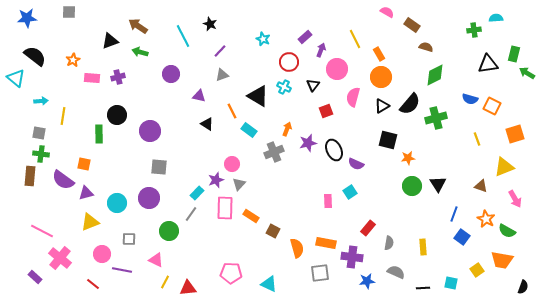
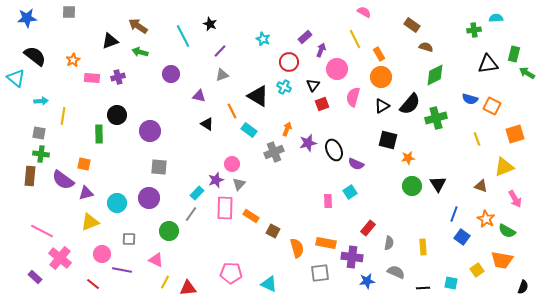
pink semicircle at (387, 12): moved 23 px left
red square at (326, 111): moved 4 px left, 7 px up
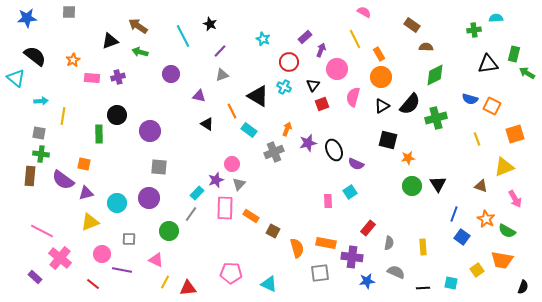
brown semicircle at (426, 47): rotated 16 degrees counterclockwise
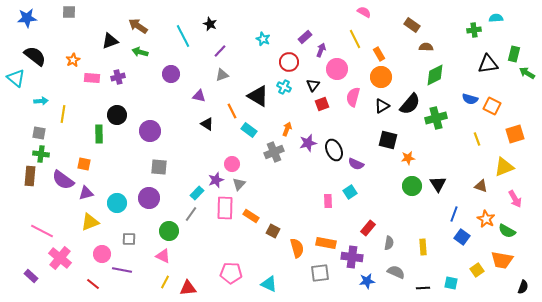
yellow line at (63, 116): moved 2 px up
pink triangle at (156, 260): moved 7 px right, 4 px up
purple rectangle at (35, 277): moved 4 px left, 1 px up
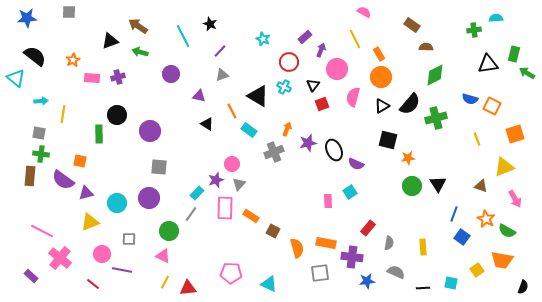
orange square at (84, 164): moved 4 px left, 3 px up
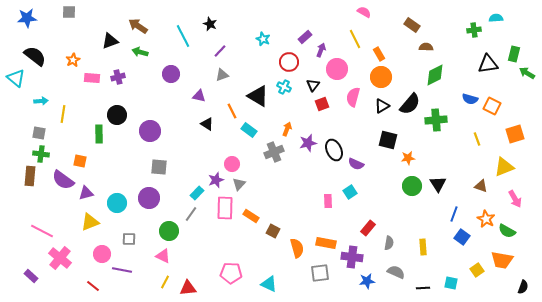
green cross at (436, 118): moved 2 px down; rotated 10 degrees clockwise
red line at (93, 284): moved 2 px down
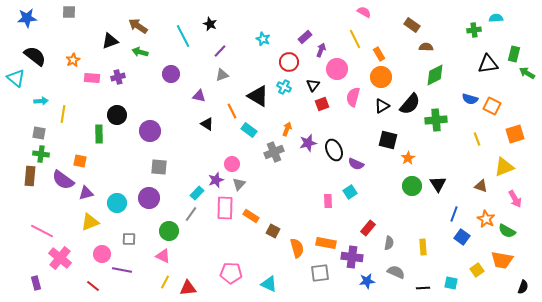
orange star at (408, 158): rotated 24 degrees counterclockwise
purple rectangle at (31, 276): moved 5 px right, 7 px down; rotated 32 degrees clockwise
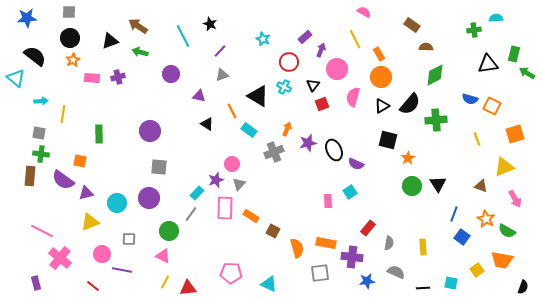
black circle at (117, 115): moved 47 px left, 77 px up
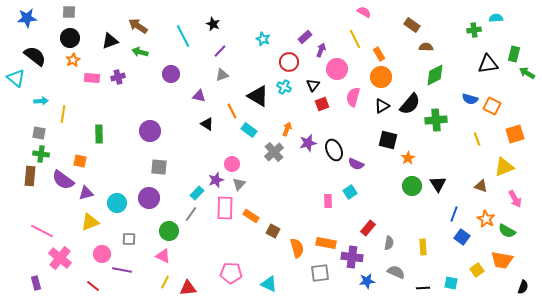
black star at (210, 24): moved 3 px right
gray cross at (274, 152): rotated 18 degrees counterclockwise
